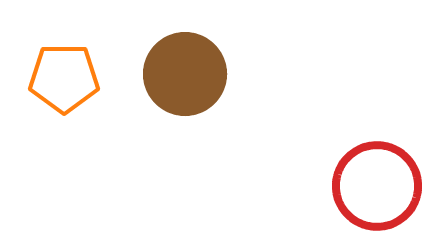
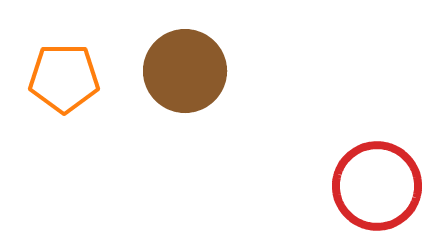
brown circle: moved 3 px up
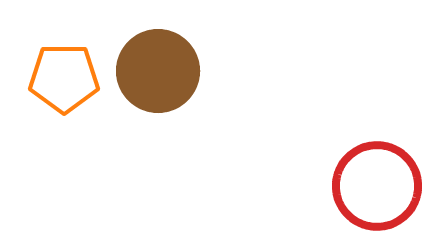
brown circle: moved 27 px left
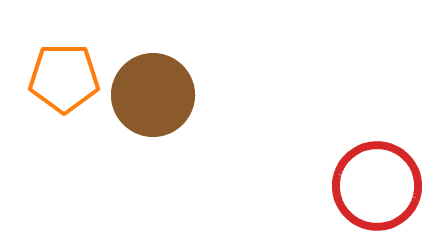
brown circle: moved 5 px left, 24 px down
